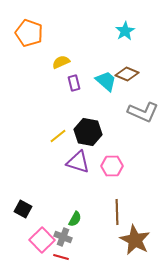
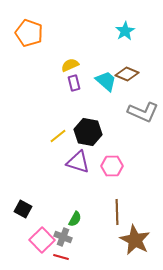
yellow semicircle: moved 9 px right, 3 px down
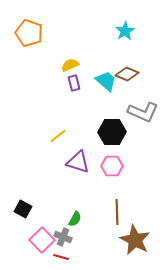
black hexagon: moved 24 px right; rotated 12 degrees counterclockwise
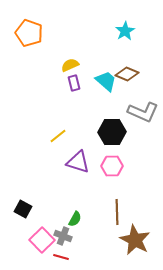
gray cross: moved 1 px up
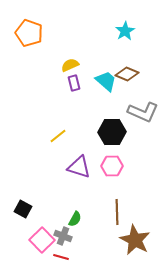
purple triangle: moved 1 px right, 5 px down
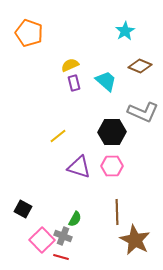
brown diamond: moved 13 px right, 8 px up
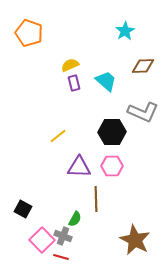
brown diamond: moved 3 px right; rotated 25 degrees counterclockwise
purple triangle: rotated 15 degrees counterclockwise
brown line: moved 21 px left, 13 px up
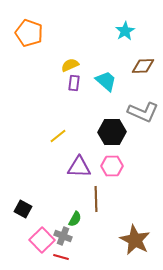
purple rectangle: rotated 21 degrees clockwise
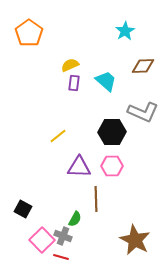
orange pentagon: rotated 16 degrees clockwise
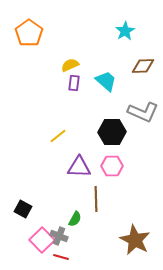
gray cross: moved 4 px left
